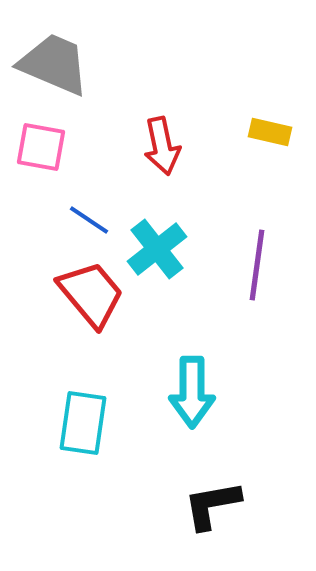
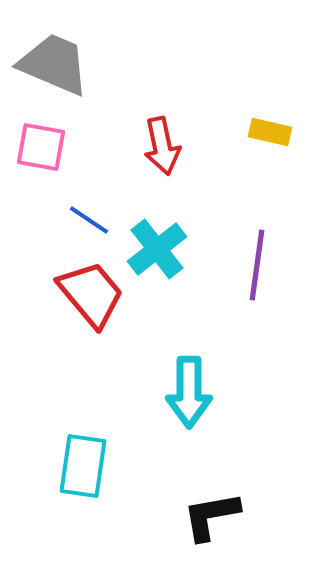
cyan arrow: moved 3 px left
cyan rectangle: moved 43 px down
black L-shape: moved 1 px left, 11 px down
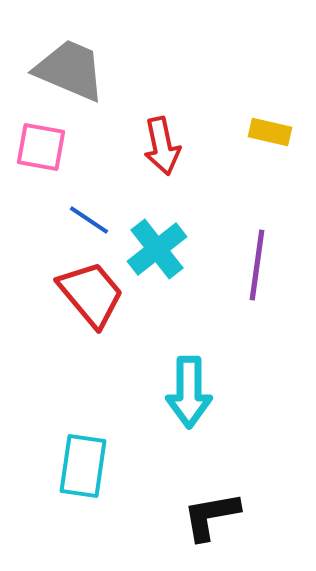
gray trapezoid: moved 16 px right, 6 px down
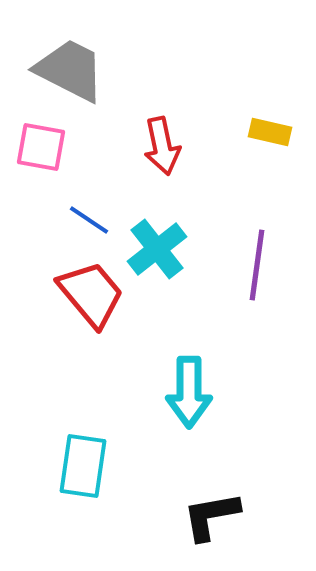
gray trapezoid: rotated 4 degrees clockwise
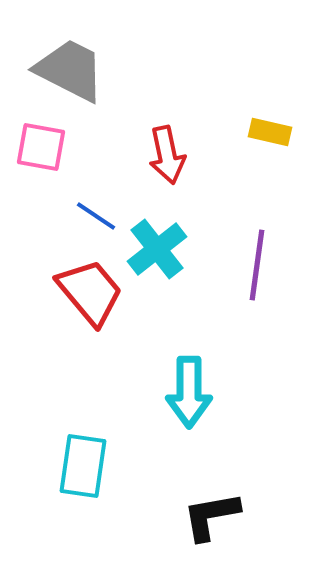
red arrow: moved 5 px right, 9 px down
blue line: moved 7 px right, 4 px up
red trapezoid: moved 1 px left, 2 px up
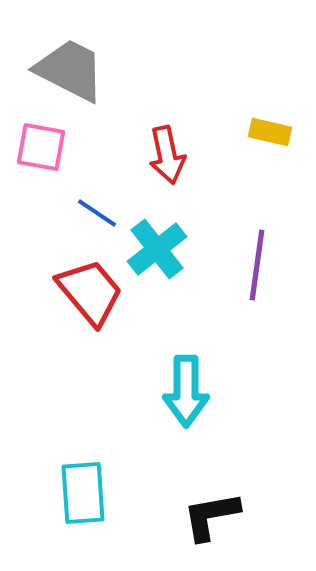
blue line: moved 1 px right, 3 px up
cyan arrow: moved 3 px left, 1 px up
cyan rectangle: moved 27 px down; rotated 12 degrees counterclockwise
